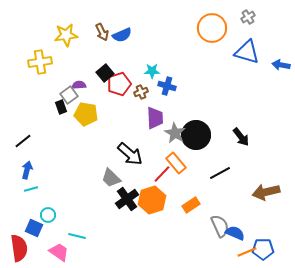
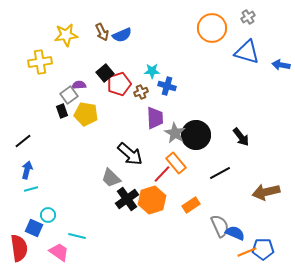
black rectangle at (61, 107): moved 1 px right, 4 px down
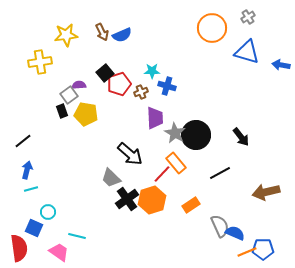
cyan circle at (48, 215): moved 3 px up
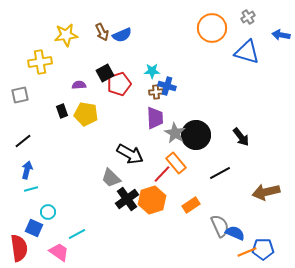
blue arrow at (281, 65): moved 30 px up
black square at (105, 73): rotated 12 degrees clockwise
brown cross at (141, 92): moved 15 px right; rotated 16 degrees clockwise
gray square at (69, 95): moved 49 px left; rotated 24 degrees clockwise
black arrow at (130, 154): rotated 12 degrees counterclockwise
cyan line at (77, 236): moved 2 px up; rotated 42 degrees counterclockwise
